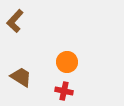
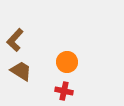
brown L-shape: moved 19 px down
brown trapezoid: moved 6 px up
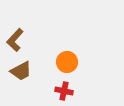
brown trapezoid: rotated 120 degrees clockwise
